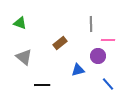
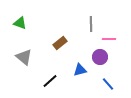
pink line: moved 1 px right, 1 px up
purple circle: moved 2 px right, 1 px down
blue triangle: moved 2 px right
black line: moved 8 px right, 4 px up; rotated 42 degrees counterclockwise
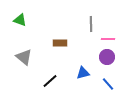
green triangle: moved 3 px up
pink line: moved 1 px left
brown rectangle: rotated 40 degrees clockwise
purple circle: moved 7 px right
blue triangle: moved 3 px right, 3 px down
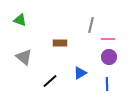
gray line: moved 1 px down; rotated 14 degrees clockwise
purple circle: moved 2 px right
blue triangle: moved 3 px left; rotated 16 degrees counterclockwise
blue line: moved 1 px left; rotated 40 degrees clockwise
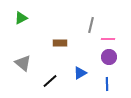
green triangle: moved 1 px right, 2 px up; rotated 48 degrees counterclockwise
gray triangle: moved 1 px left, 6 px down
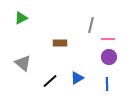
blue triangle: moved 3 px left, 5 px down
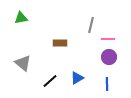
green triangle: rotated 16 degrees clockwise
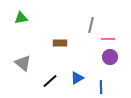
purple circle: moved 1 px right
blue line: moved 6 px left, 3 px down
